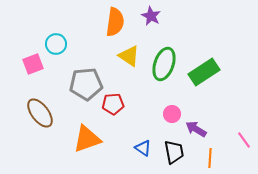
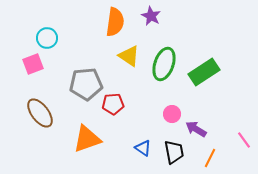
cyan circle: moved 9 px left, 6 px up
orange line: rotated 24 degrees clockwise
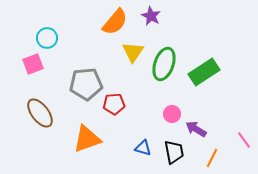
orange semicircle: rotated 32 degrees clockwise
yellow triangle: moved 4 px right, 4 px up; rotated 30 degrees clockwise
red pentagon: moved 1 px right
blue triangle: rotated 18 degrees counterclockwise
orange line: moved 2 px right
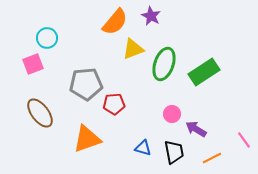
yellow triangle: moved 3 px up; rotated 35 degrees clockwise
orange line: rotated 36 degrees clockwise
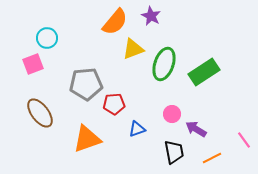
blue triangle: moved 6 px left, 19 px up; rotated 36 degrees counterclockwise
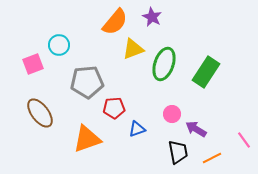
purple star: moved 1 px right, 1 px down
cyan circle: moved 12 px right, 7 px down
green rectangle: moved 2 px right; rotated 24 degrees counterclockwise
gray pentagon: moved 1 px right, 2 px up
red pentagon: moved 4 px down
black trapezoid: moved 4 px right
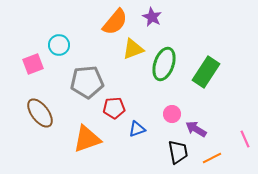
pink line: moved 1 px right, 1 px up; rotated 12 degrees clockwise
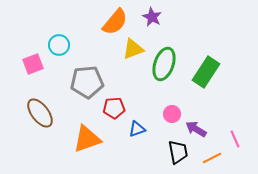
pink line: moved 10 px left
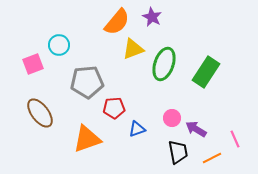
orange semicircle: moved 2 px right
pink circle: moved 4 px down
